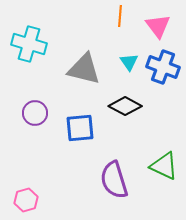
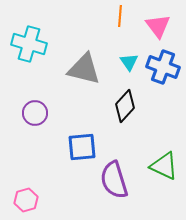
black diamond: rotated 76 degrees counterclockwise
blue square: moved 2 px right, 19 px down
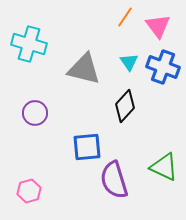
orange line: moved 5 px right, 1 px down; rotated 30 degrees clockwise
blue square: moved 5 px right
green triangle: moved 1 px down
pink hexagon: moved 3 px right, 9 px up
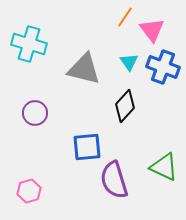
pink triangle: moved 6 px left, 4 px down
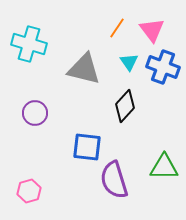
orange line: moved 8 px left, 11 px down
blue square: rotated 12 degrees clockwise
green triangle: rotated 24 degrees counterclockwise
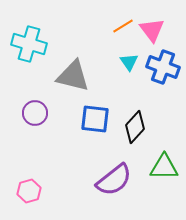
orange line: moved 6 px right, 2 px up; rotated 25 degrees clockwise
gray triangle: moved 11 px left, 7 px down
black diamond: moved 10 px right, 21 px down
blue square: moved 8 px right, 28 px up
purple semicircle: rotated 111 degrees counterclockwise
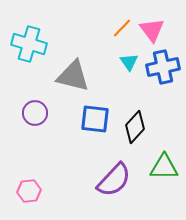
orange line: moved 1 px left, 2 px down; rotated 15 degrees counterclockwise
blue cross: rotated 32 degrees counterclockwise
purple semicircle: rotated 9 degrees counterclockwise
pink hexagon: rotated 10 degrees clockwise
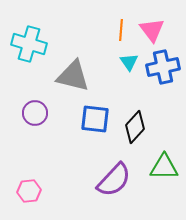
orange line: moved 1 px left, 2 px down; rotated 40 degrees counterclockwise
